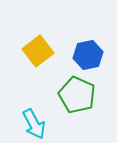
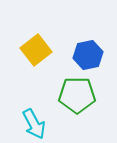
yellow square: moved 2 px left, 1 px up
green pentagon: rotated 24 degrees counterclockwise
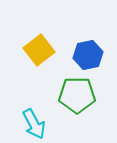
yellow square: moved 3 px right
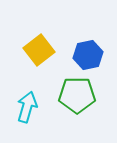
cyan arrow: moved 7 px left, 17 px up; rotated 136 degrees counterclockwise
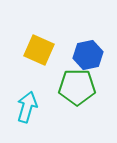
yellow square: rotated 28 degrees counterclockwise
green pentagon: moved 8 px up
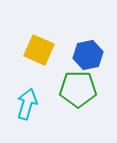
green pentagon: moved 1 px right, 2 px down
cyan arrow: moved 3 px up
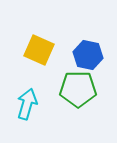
blue hexagon: rotated 24 degrees clockwise
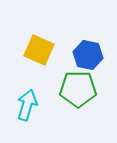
cyan arrow: moved 1 px down
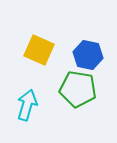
green pentagon: rotated 9 degrees clockwise
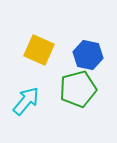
green pentagon: rotated 24 degrees counterclockwise
cyan arrow: moved 1 px left, 4 px up; rotated 24 degrees clockwise
